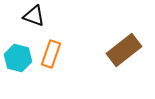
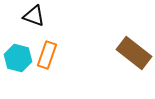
brown rectangle: moved 10 px right, 3 px down; rotated 76 degrees clockwise
orange rectangle: moved 4 px left, 1 px down
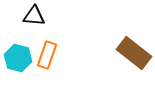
black triangle: rotated 15 degrees counterclockwise
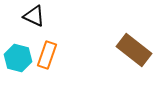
black triangle: rotated 20 degrees clockwise
brown rectangle: moved 3 px up
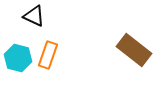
orange rectangle: moved 1 px right
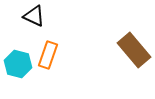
brown rectangle: rotated 12 degrees clockwise
cyan hexagon: moved 6 px down
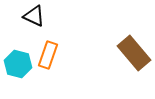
brown rectangle: moved 3 px down
